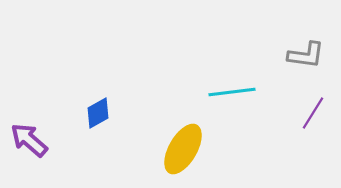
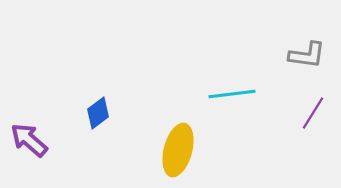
gray L-shape: moved 1 px right
cyan line: moved 2 px down
blue diamond: rotated 8 degrees counterclockwise
yellow ellipse: moved 5 px left, 1 px down; rotated 15 degrees counterclockwise
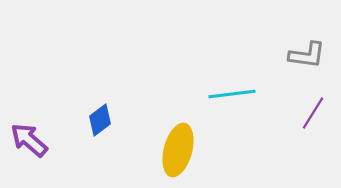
blue diamond: moved 2 px right, 7 px down
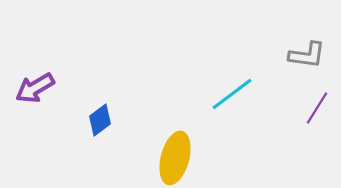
cyan line: rotated 30 degrees counterclockwise
purple line: moved 4 px right, 5 px up
purple arrow: moved 6 px right, 52 px up; rotated 72 degrees counterclockwise
yellow ellipse: moved 3 px left, 8 px down
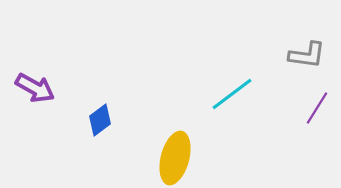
purple arrow: rotated 120 degrees counterclockwise
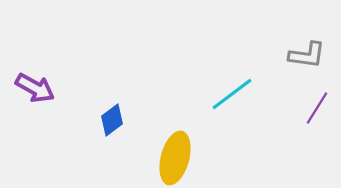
blue diamond: moved 12 px right
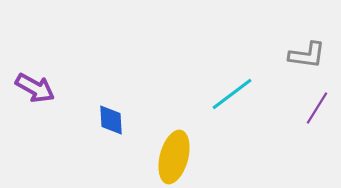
blue diamond: moved 1 px left; rotated 56 degrees counterclockwise
yellow ellipse: moved 1 px left, 1 px up
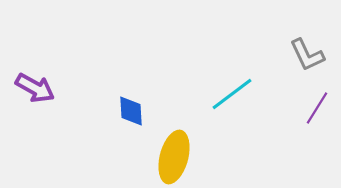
gray L-shape: rotated 57 degrees clockwise
blue diamond: moved 20 px right, 9 px up
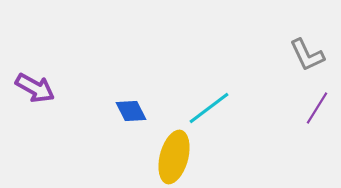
cyan line: moved 23 px left, 14 px down
blue diamond: rotated 24 degrees counterclockwise
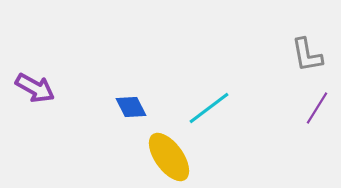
gray L-shape: rotated 15 degrees clockwise
blue diamond: moved 4 px up
yellow ellipse: moved 5 px left; rotated 51 degrees counterclockwise
